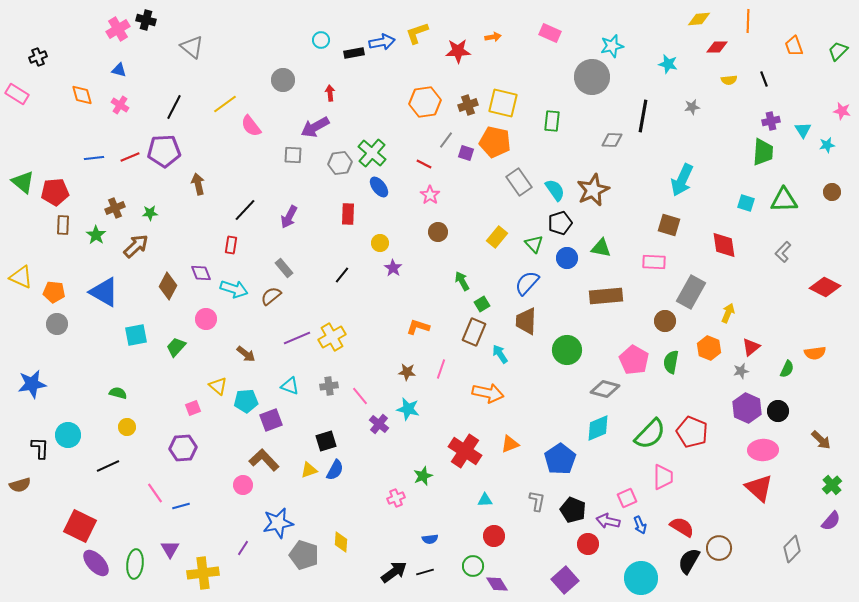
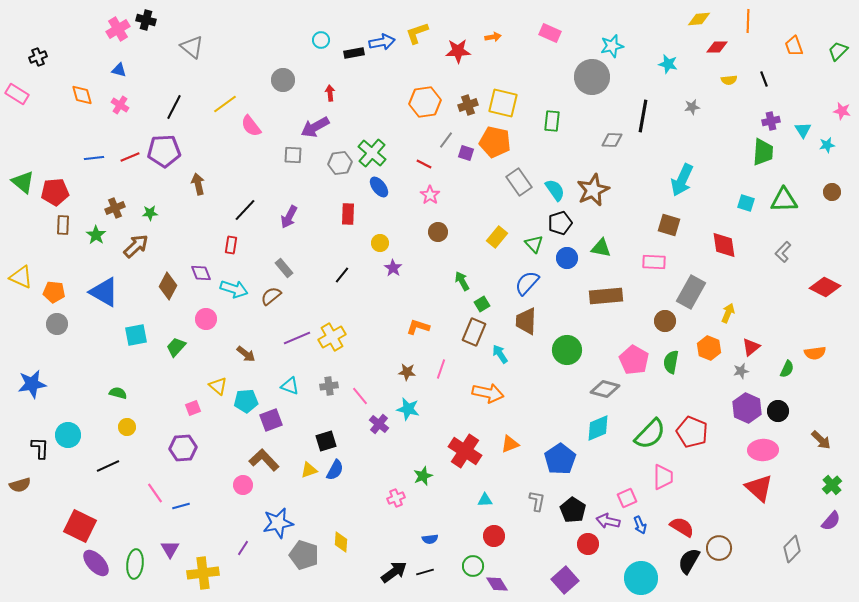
black pentagon at (573, 510): rotated 10 degrees clockwise
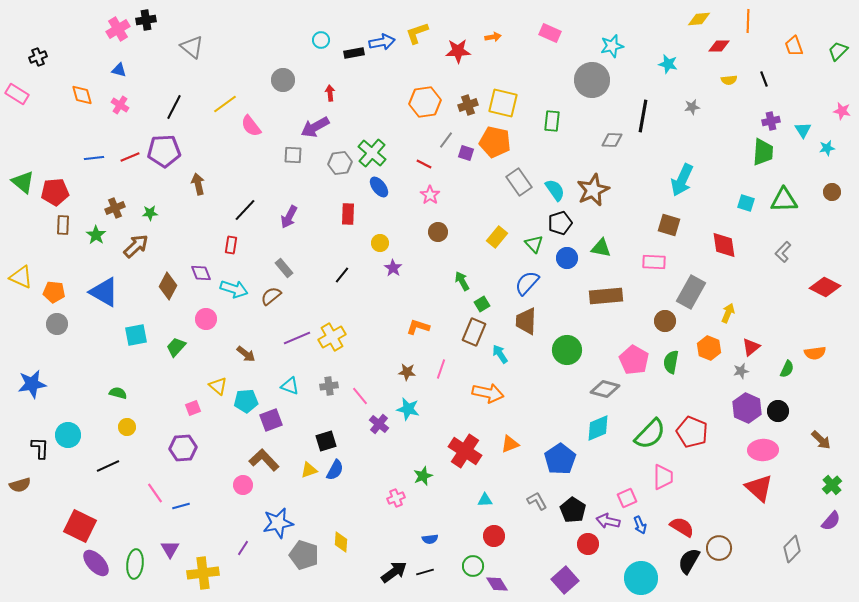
black cross at (146, 20): rotated 24 degrees counterclockwise
red diamond at (717, 47): moved 2 px right, 1 px up
gray circle at (592, 77): moved 3 px down
cyan star at (827, 145): moved 3 px down
gray L-shape at (537, 501): rotated 40 degrees counterclockwise
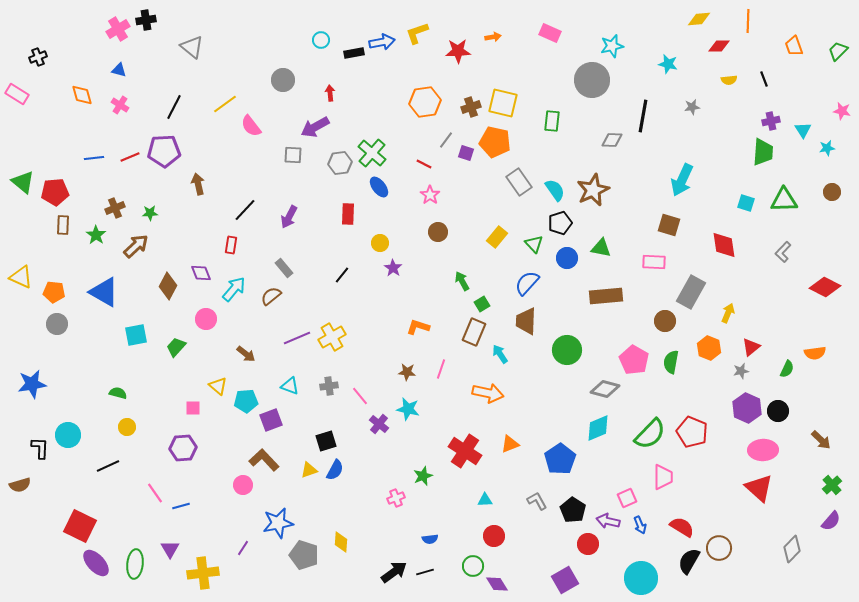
brown cross at (468, 105): moved 3 px right, 2 px down
cyan arrow at (234, 289): rotated 68 degrees counterclockwise
pink square at (193, 408): rotated 21 degrees clockwise
purple square at (565, 580): rotated 12 degrees clockwise
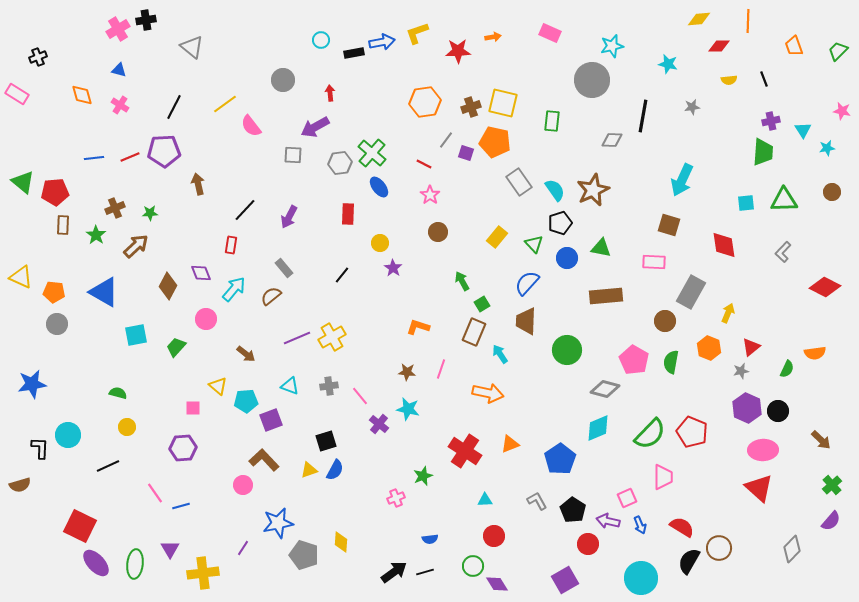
cyan square at (746, 203): rotated 24 degrees counterclockwise
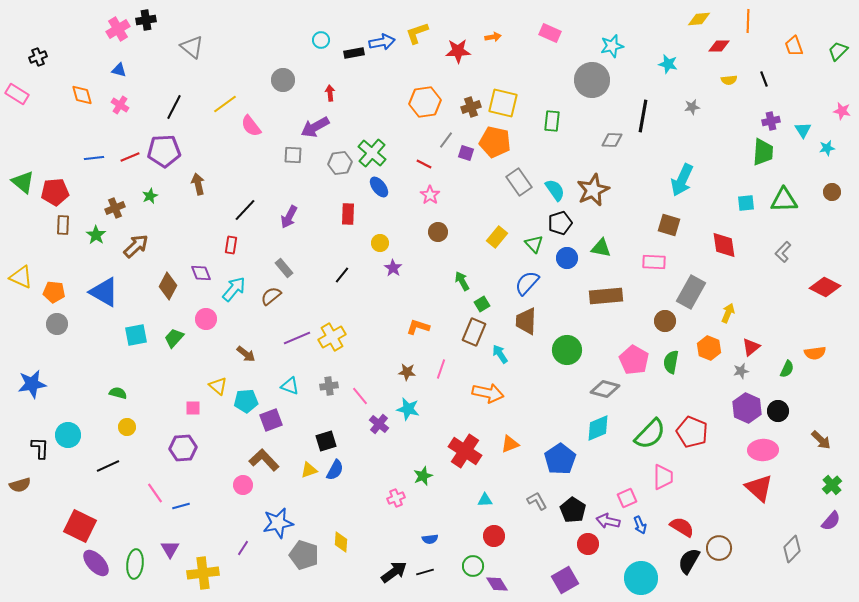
green star at (150, 213): moved 17 px up; rotated 21 degrees counterclockwise
green trapezoid at (176, 347): moved 2 px left, 9 px up
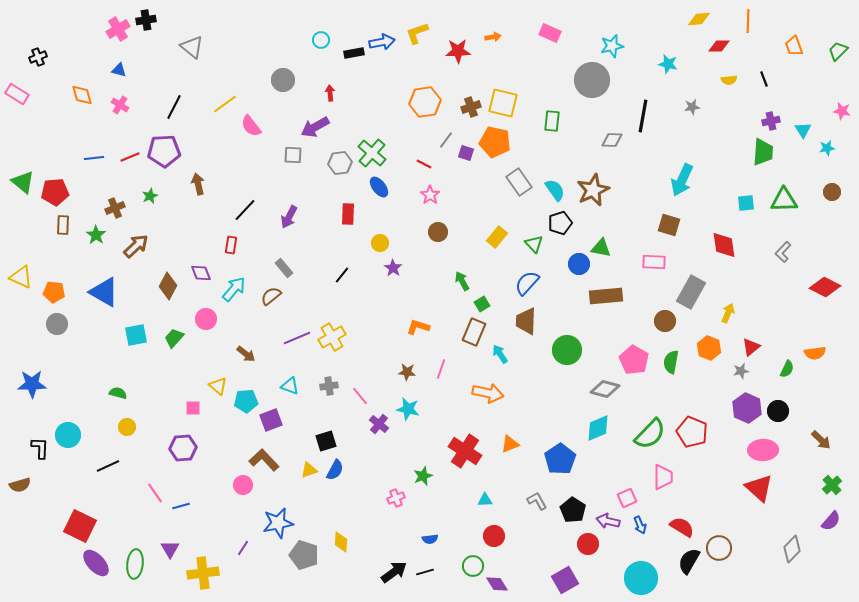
blue circle at (567, 258): moved 12 px right, 6 px down
blue star at (32, 384): rotated 8 degrees clockwise
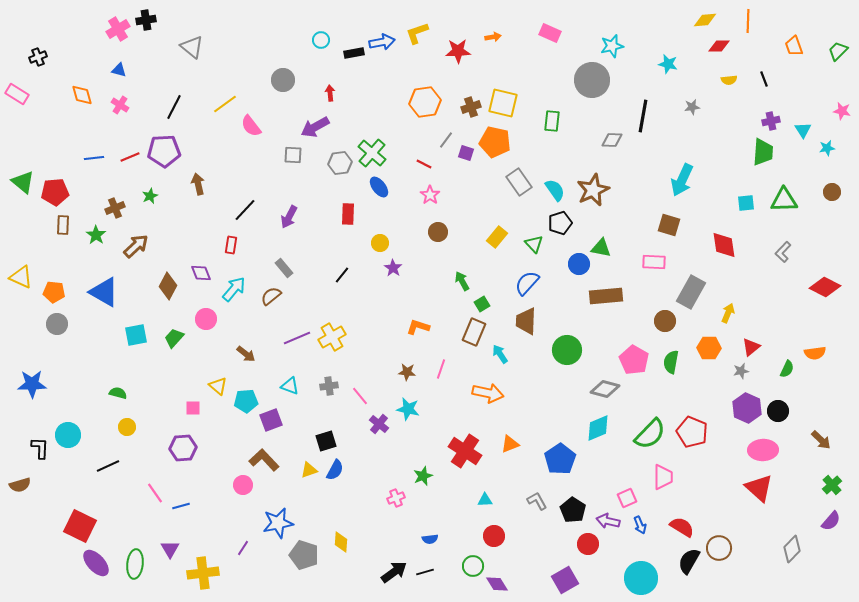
yellow diamond at (699, 19): moved 6 px right, 1 px down
orange hexagon at (709, 348): rotated 20 degrees counterclockwise
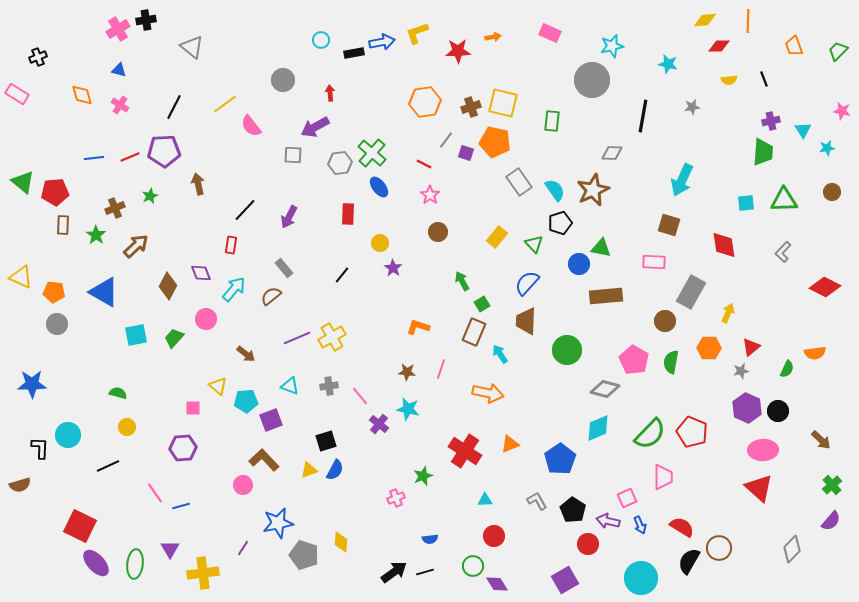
gray diamond at (612, 140): moved 13 px down
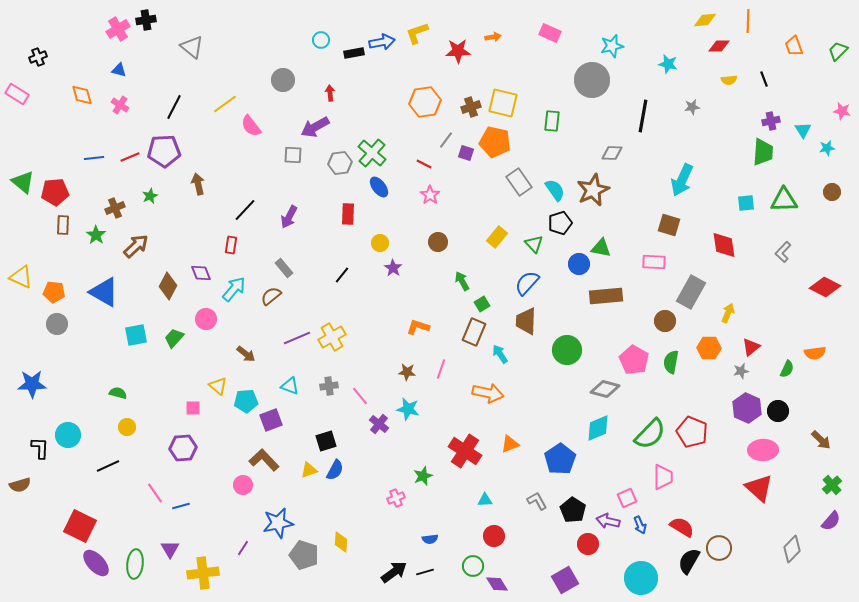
brown circle at (438, 232): moved 10 px down
